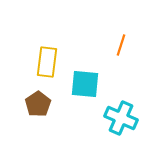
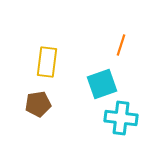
cyan square: moved 17 px right; rotated 24 degrees counterclockwise
brown pentagon: rotated 25 degrees clockwise
cyan cross: rotated 16 degrees counterclockwise
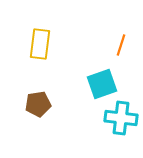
yellow rectangle: moved 7 px left, 18 px up
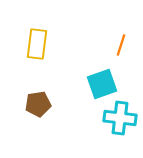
yellow rectangle: moved 3 px left
cyan cross: moved 1 px left
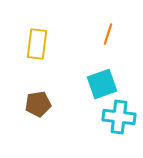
orange line: moved 13 px left, 11 px up
cyan cross: moved 1 px left, 1 px up
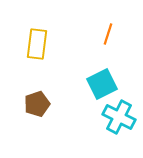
cyan square: rotated 8 degrees counterclockwise
brown pentagon: moved 1 px left; rotated 10 degrees counterclockwise
cyan cross: rotated 20 degrees clockwise
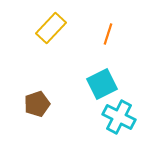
yellow rectangle: moved 14 px right, 16 px up; rotated 36 degrees clockwise
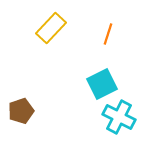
brown pentagon: moved 16 px left, 7 px down
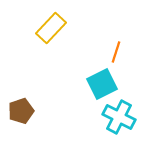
orange line: moved 8 px right, 18 px down
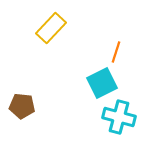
cyan square: moved 1 px up
brown pentagon: moved 1 px right, 5 px up; rotated 25 degrees clockwise
cyan cross: rotated 12 degrees counterclockwise
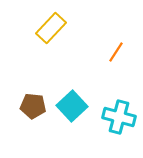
orange line: rotated 15 degrees clockwise
cyan square: moved 30 px left, 23 px down; rotated 16 degrees counterclockwise
brown pentagon: moved 11 px right
